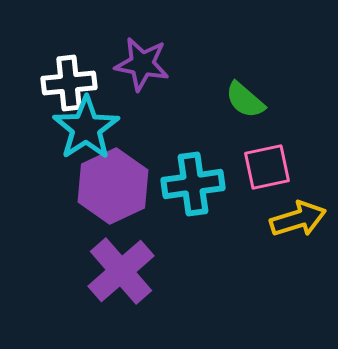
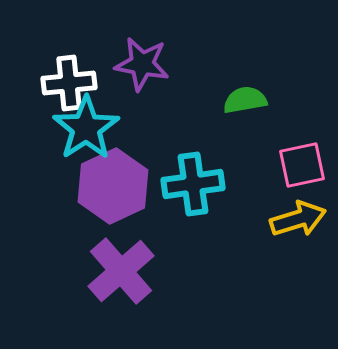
green semicircle: rotated 129 degrees clockwise
pink square: moved 35 px right, 2 px up
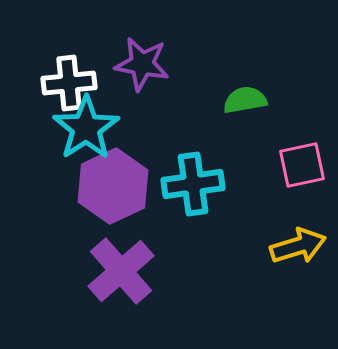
yellow arrow: moved 27 px down
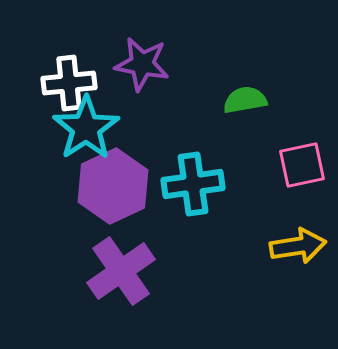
yellow arrow: rotated 8 degrees clockwise
purple cross: rotated 6 degrees clockwise
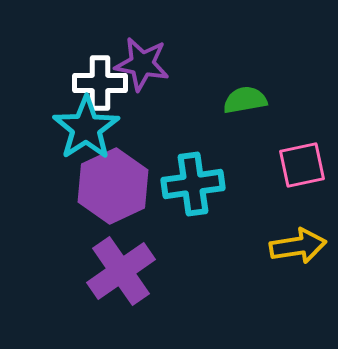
white cross: moved 31 px right; rotated 6 degrees clockwise
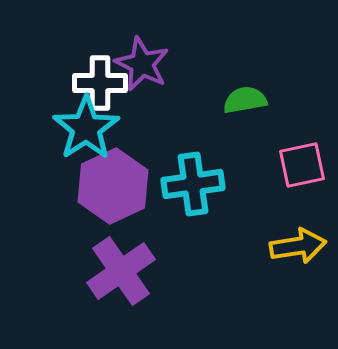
purple star: rotated 16 degrees clockwise
